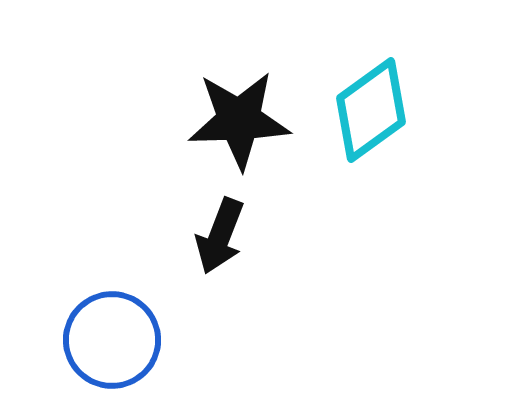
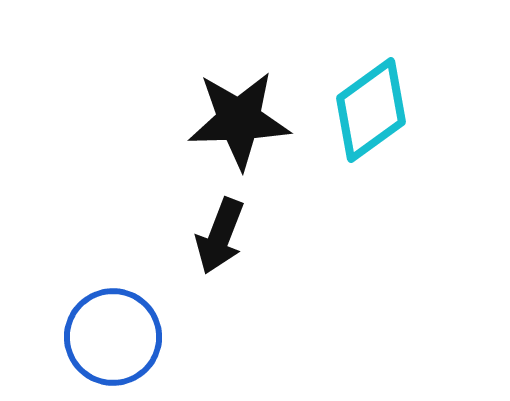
blue circle: moved 1 px right, 3 px up
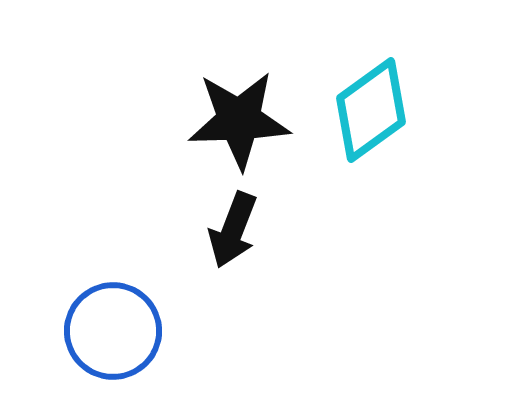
black arrow: moved 13 px right, 6 px up
blue circle: moved 6 px up
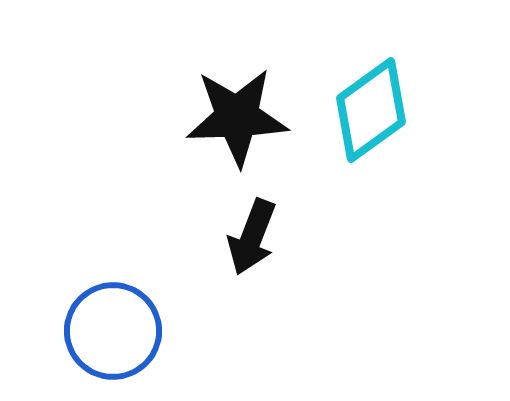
black star: moved 2 px left, 3 px up
black arrow: moved 19 px right, 7 px down
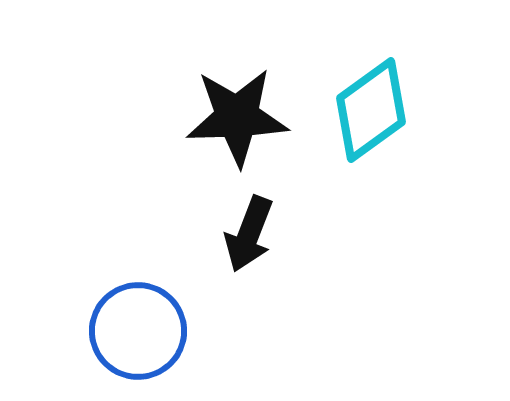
black arrow: moved 3 px left, 3 px up
blue circle: moved 25 px right
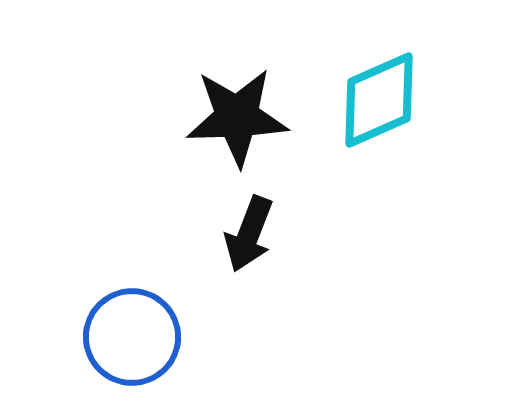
cyan diamond: moved 8 px right, 10 px up; rotated 12 degrees clockwise
blue circle: moved 6 px left, 6 px down
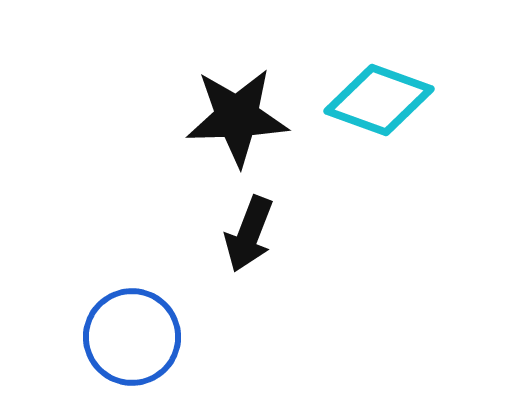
cyan diamond: rotated 44 degrees clockwise
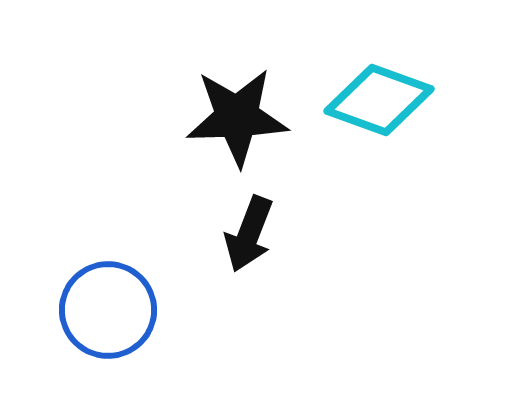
blue circle: moved 24 px left, 27 px up
